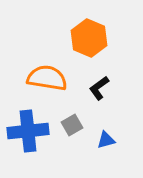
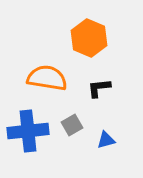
black L-shape: rotated 30 degrees clockwise
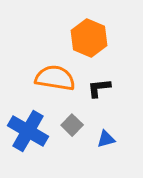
orange semicircle: moved 8 px right
gray square: rotated 15 degrees counterclockwise
blue cross: rotated 36 degrees clockwise
blue triangle: moved 1 px up
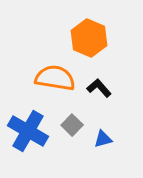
black L-shape: rotated 55 degrees clockwise
blue triangle: moved 3 px left
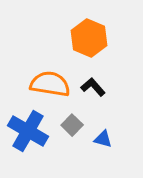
orange semicircle: moved 5 px left, 6 px down
black L-shape: moved 6 px left, 1 px up
blue triangle: rotated 30 degrees clockwise
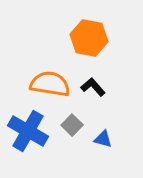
orange hexagon: rotated 12 degrees counterclockwise
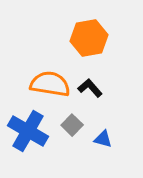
orange hexagon: rotated 21 degrees counterclockwise
black L-shape: moved 3 px left, 1 px down
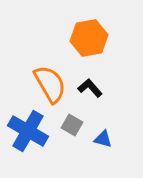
orange semicircle: rotated 51 degrees clockwise
gray square: rotated 15 degrees counterclockwise
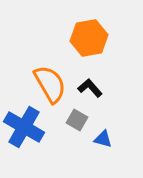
gray square: moved 5 px right, 5 px up
blue cross: moved 4 px left, 4 px up
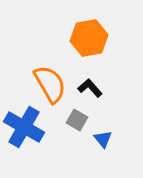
blue triangle: rotated 36 degrees clockwise
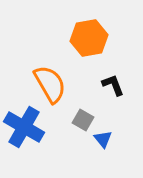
black L-shape: moved 23 px right, 3 px up; rotated 20 degrees clockwise
gray square: moved 6 px right
